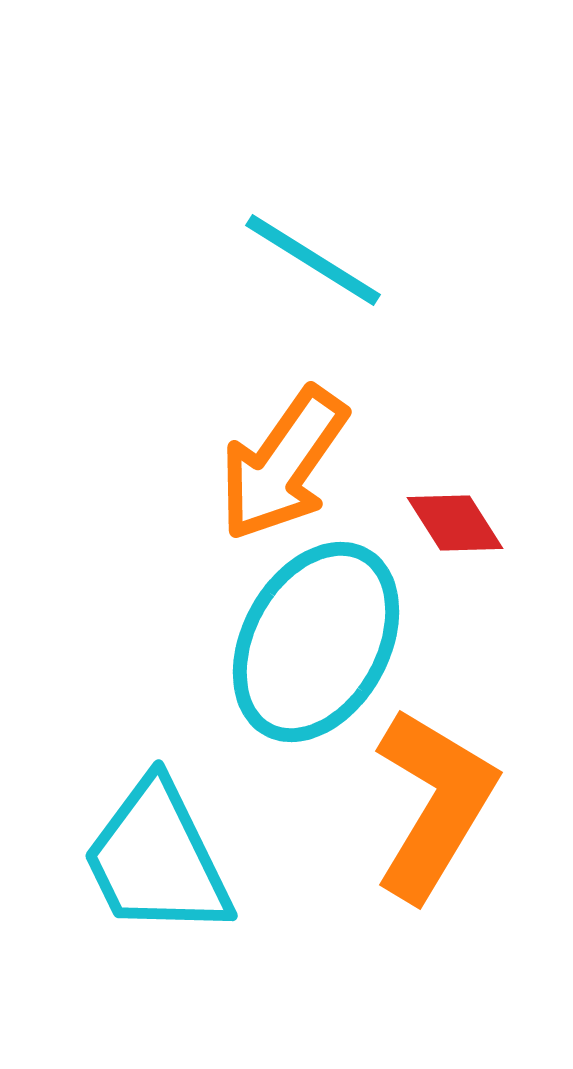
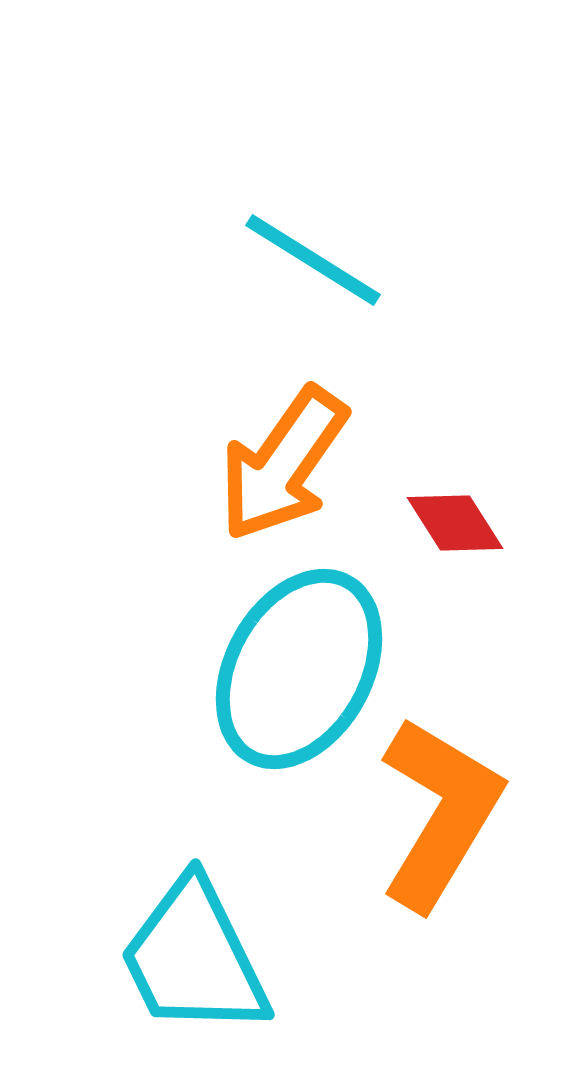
cyan ellipse: moved 17 px left, 27 px down
orange L-shape: moved 6 px right, 9 px down
cyan trapezoid: moved 37 px right, 99 px down
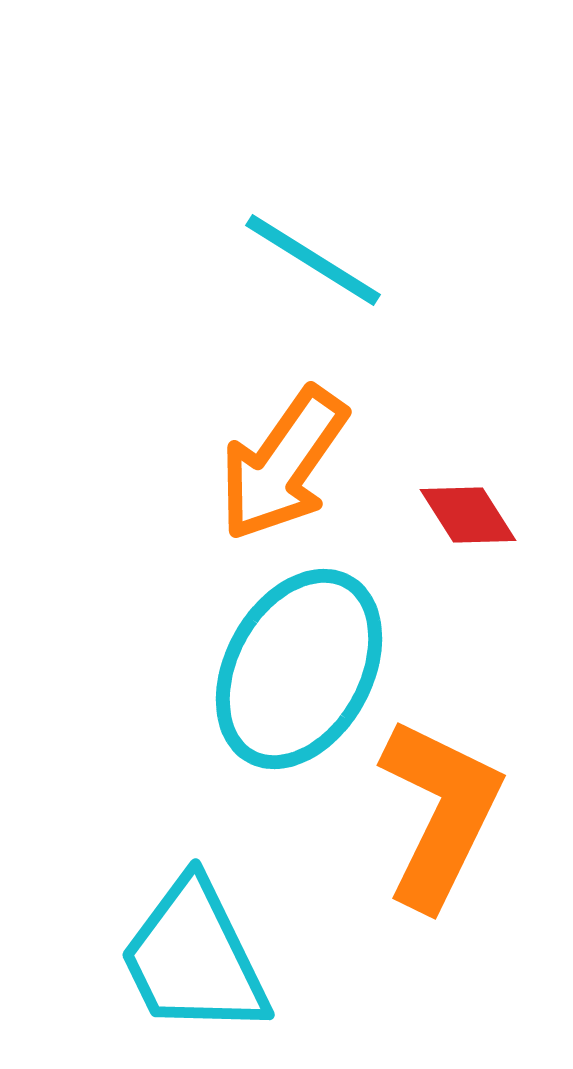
red diamond: moved 13 px right, 8 px up
orange L-shape: rotated 5 degrees counterclockwise
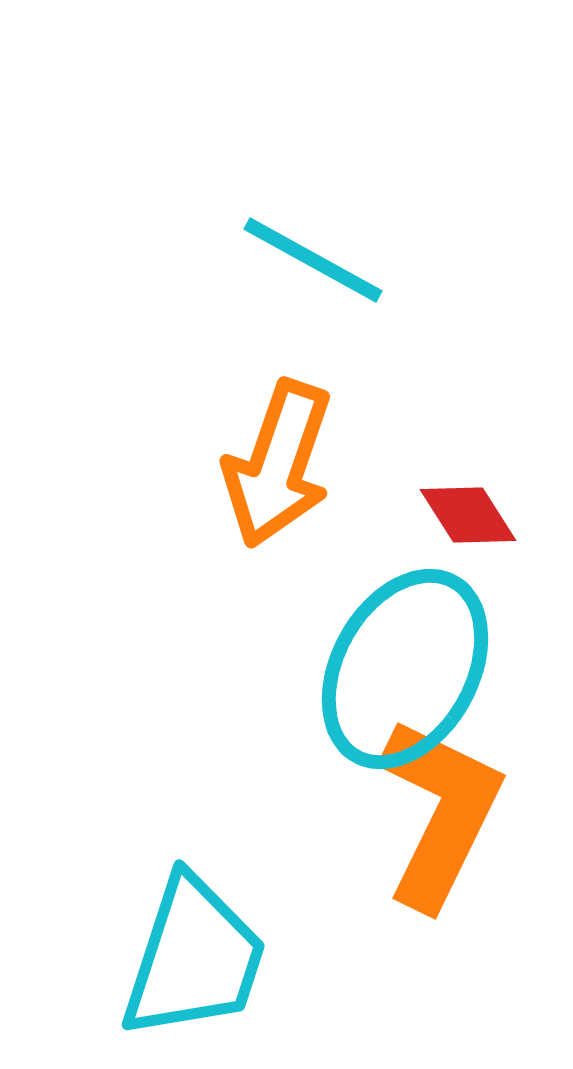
cyan line: rotated 3 degrees counterclockwise
orange arrow: moved 5 px left; rotated 16 degrees counterclockwise
cyan ellipse: moved 106 px right
cyan trapezoid: rotated 136 degrees counterclockwise
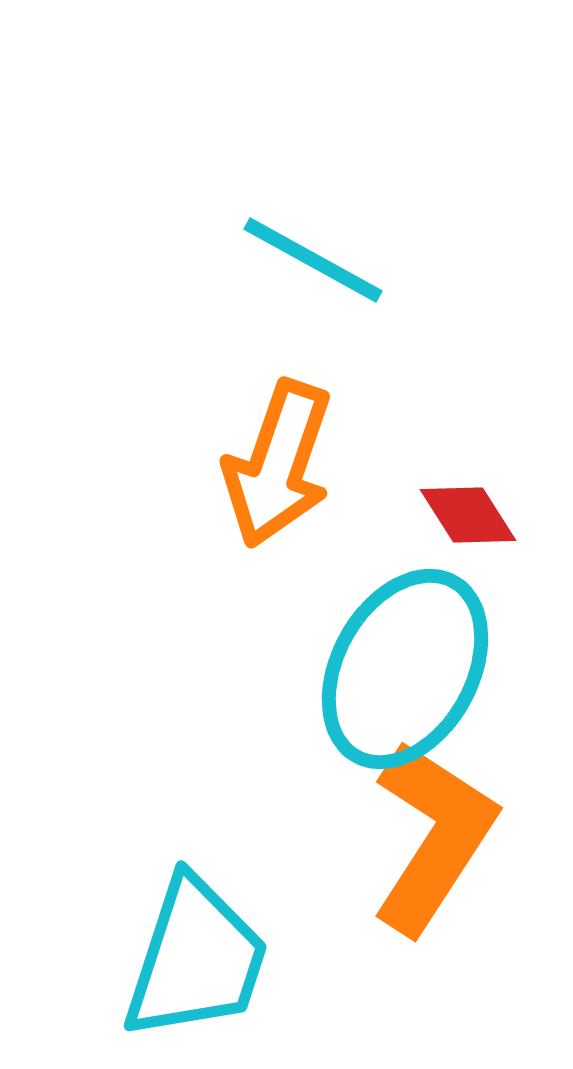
orange L-shape: moved 7 px left, 24 px down; rotated 7 degrees clockwise
cyan trapezoid: moved 2 px right, 1 px down
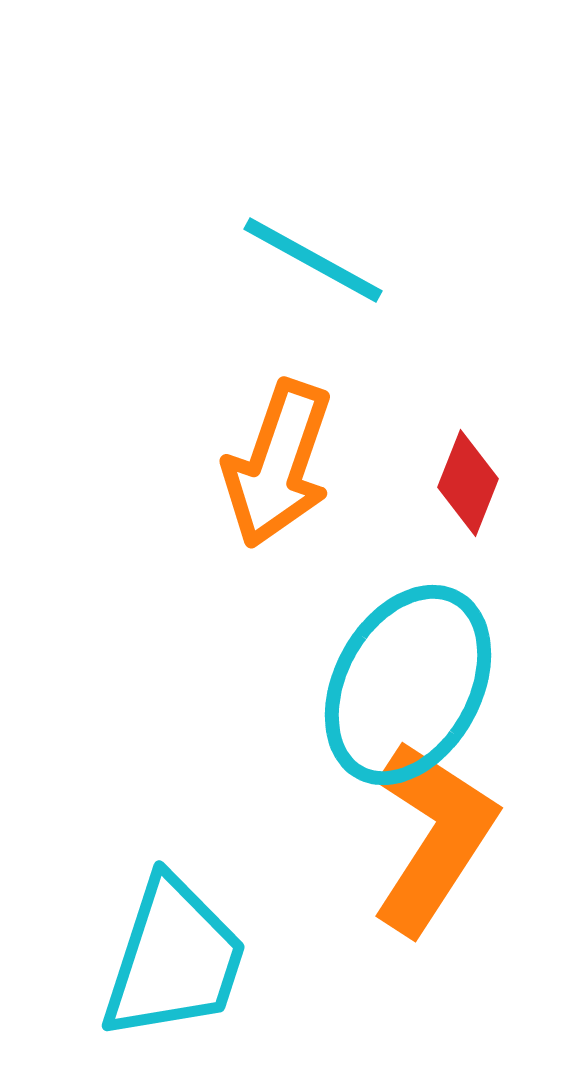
red diamond: moved 32 px up; rotated 54 degrees clockwise
cyan ellipse: moved 3 px right, 16 px down
cyan trapezoid: moved 22 px left
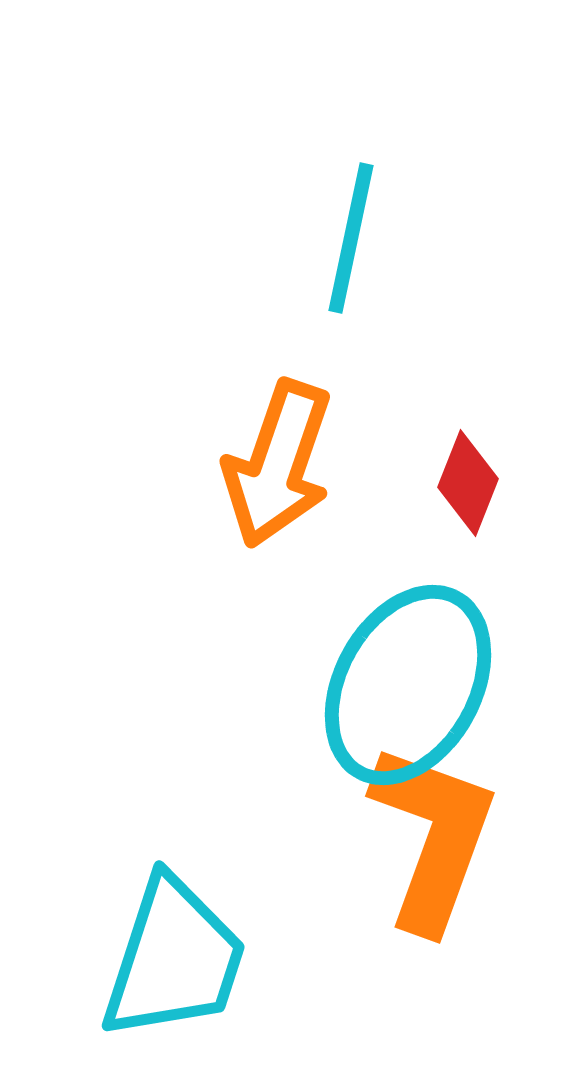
cyan line: moved 38 px right, 22 px up; rotated 73 degrees clockwise
orange L-shape: rotated 13 degrees counterclockwise
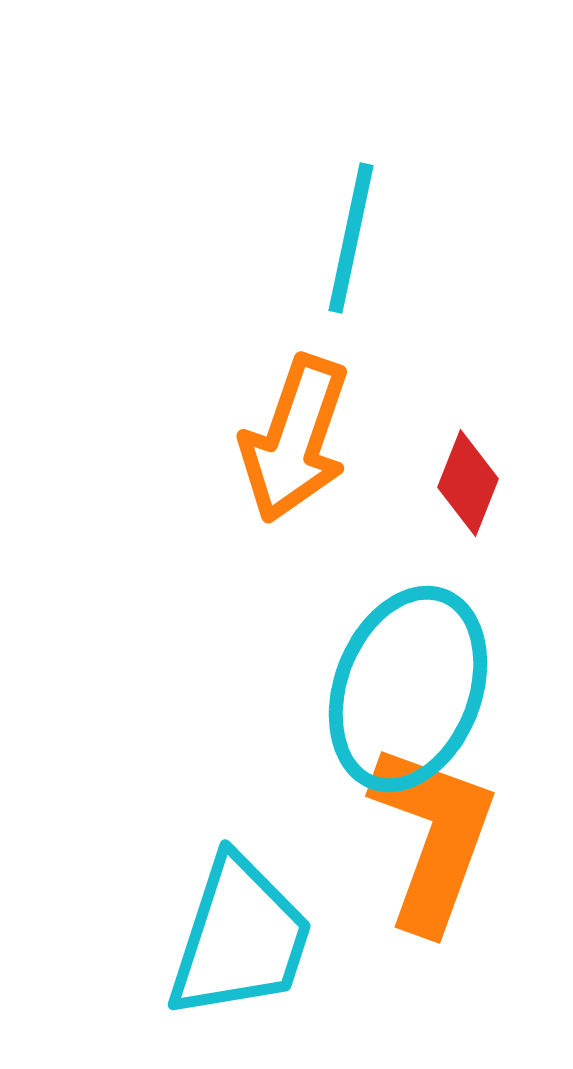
orange arrow: moved 17 px right, 25 px up
cyan ellipse: moved 4 px down; rotated 8 degrees counterclockwise
cyan trapezoid: moved 66 px right, 21 px up
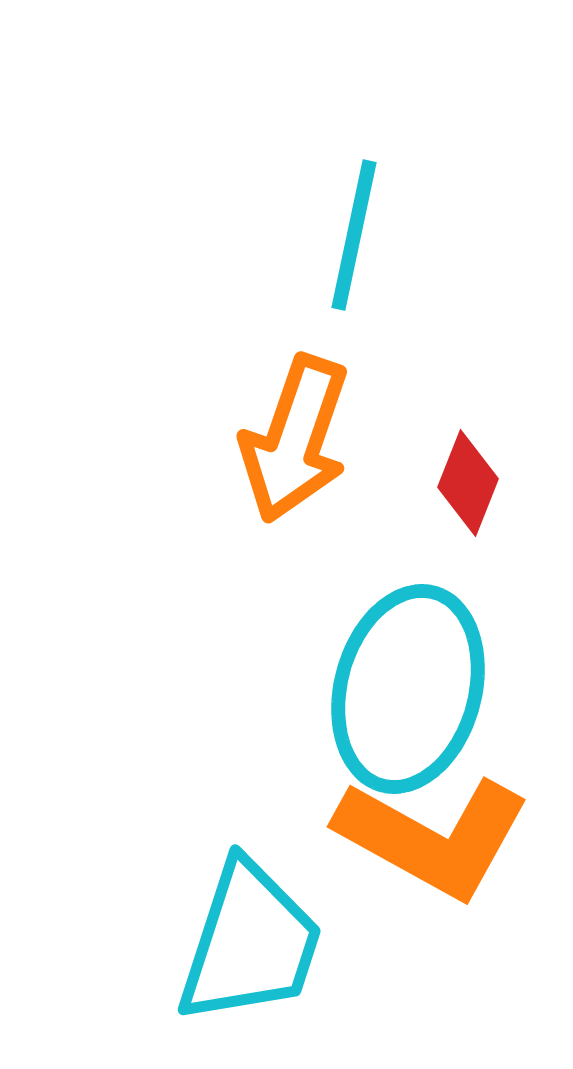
cyan line: moved 3 px right, 3 px up
cyan ellipse: rotated 6 degrees counterclockwise
orange L-shape: rotated 99 degrees clockwise
cyan trapezoid: moved 10 px right, 5 px down
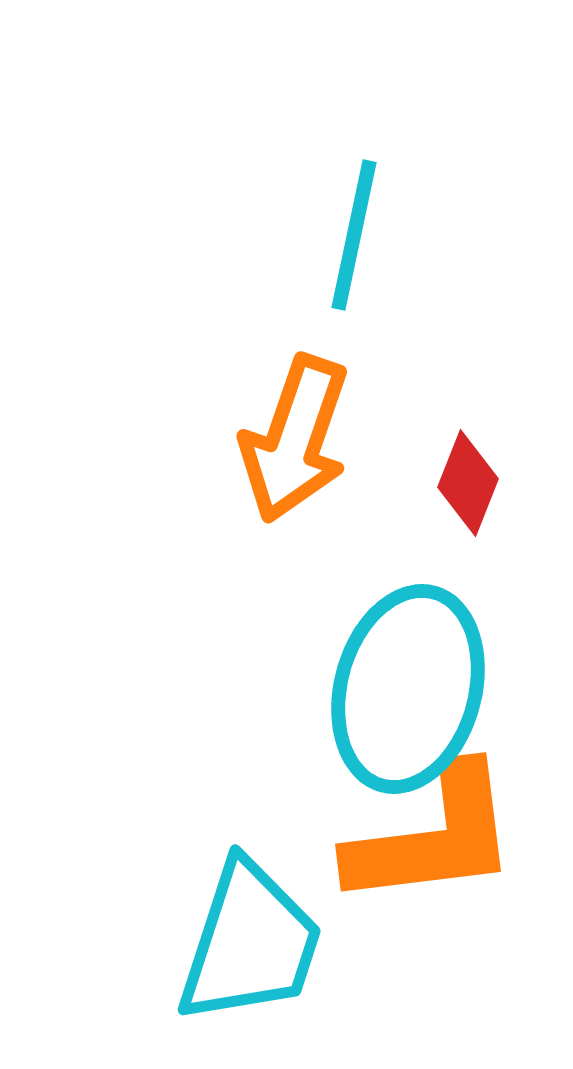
orange L-shape: rotated 36 degrees counterclockwise
